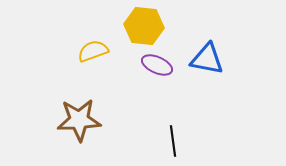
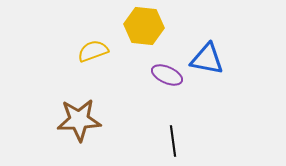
purple ellipse: moved 10 px right, 10 px down
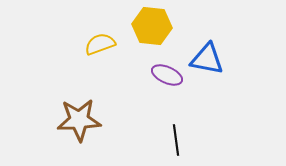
yellow hexagon: moved 8 px right
yellow semicircle: moved 7 px right, 7 px up
black line: moved 3 px right, 1 px up
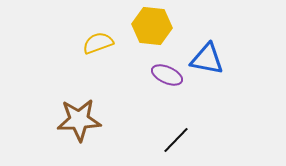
yellow semicircle: moved 2 px left, 1 px up
black line: rotated 52 degrees clockwise
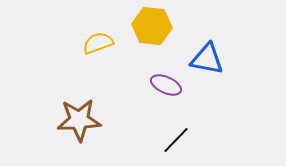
purple ellipse: moved 1 px left, 10 px down
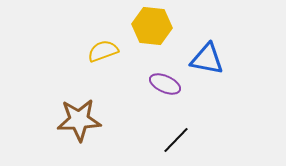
yellow semicircle: moved 5 px right, 8 px down
purple ellipse: moved 1 px left, 1 px up
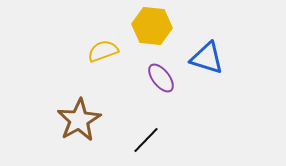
blue triangle: moved 1 px up; rotated 6 degrees clockwise
purple ellipse: moved 4 px left, 6 px up; rotated 28 degrees clockwise
brown star: rotated 27 degrees counterclockwise
black line: moved 30 px left
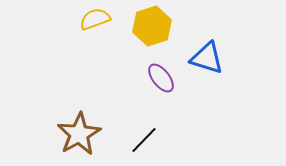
yellow hexagon: rotated 24 degrees counterclockwise
yellow semicircle: moved 8 px left, 32 px up
brown star: moved 14 px down
black line: moved 2 px left
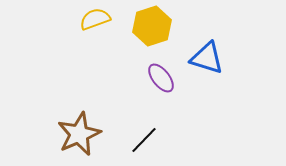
brown star: rotated 6 degrees clockwise
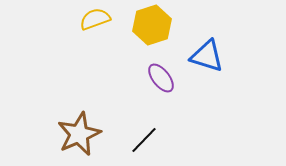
yellow hexagon: moved 1 px up
blue triangle: moved 2 px up
